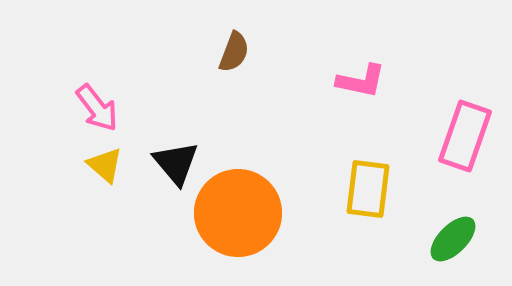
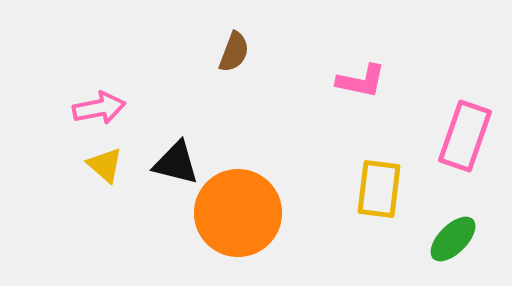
pink arrow: moved 2 px right; rotated 63 degrees counterclockwise
black triangle: rotated 36 degrees counterclockwise
yellow rectangle: moved 11 px right
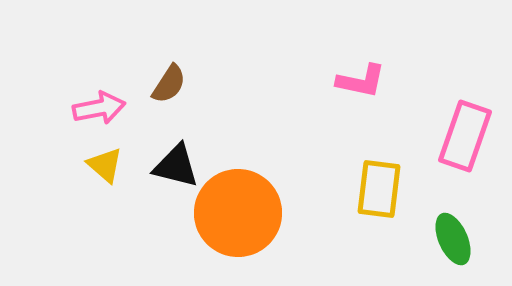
brown semicircle: moved 65 px left, 32 px down; rotated 12 degrees clockwise
black triangle: moved 3 px down
green ellipse: rotated 69 degrees counterclockwise
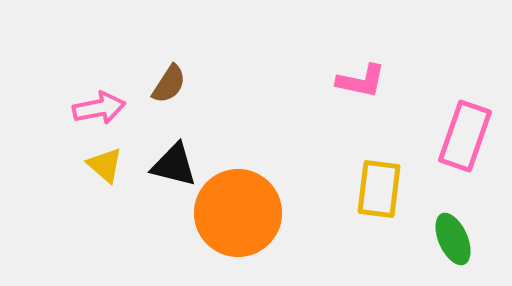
black triangle: moved 2 px left, 1 px up
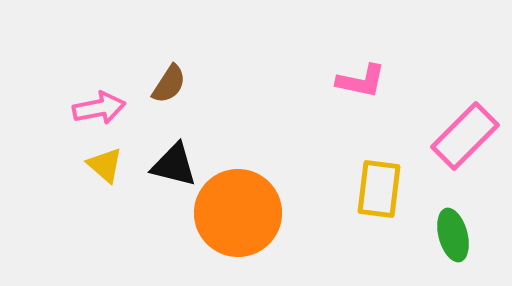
pink rectangle: rotated 26 degrees clockwise
green ellipse: moved 4 px up; rotated 9 degrees clockwise
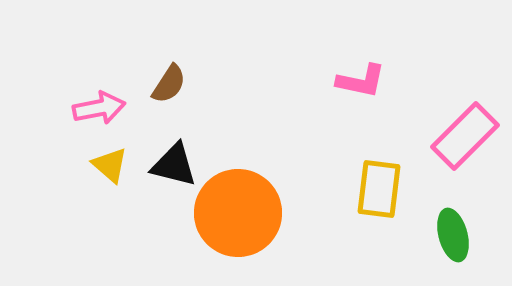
yellow triangle: moved 5 px right
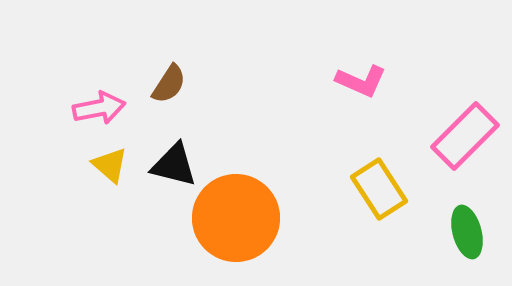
pink L-shape: rotated 12 degrees clockwise
yellow rectangle: rotated 40 degrees counterclockwise
orange circle: moved 2 px left, 5 px down
green ellipse: moved 14 px right, 3 px up
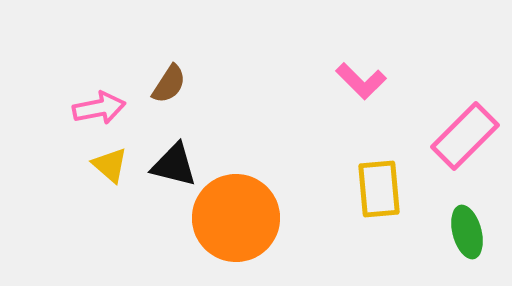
pink L-shape: rotated 21 degrees clockwise
yellow rectangle: rotated 28 degrees clockwise
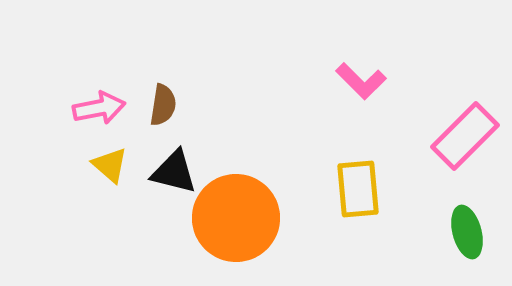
brown semicircle: moved 6 px left, 21 px down; rotated 24 degrees counterclockwise
black triangle: moved 7 px down
yellow rectangle: moved 21 px left
